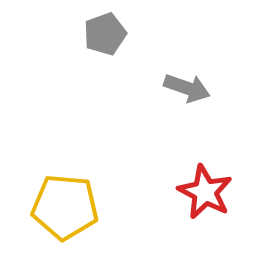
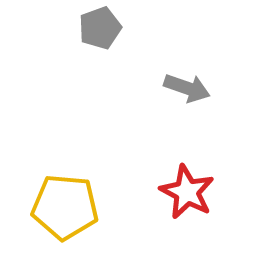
gray pentagon: moved 5 px left, 6 px up
red star: moved 18 px left
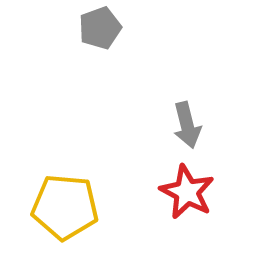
gray arrow: moved 37 px down; rotated 57 degrees clockwise
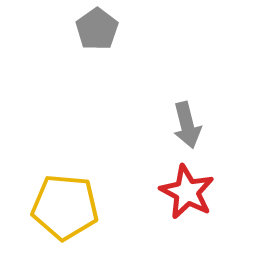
gray pentagon: moved 3 px left, 1 px down; rotated 15 degrees counterclockwise
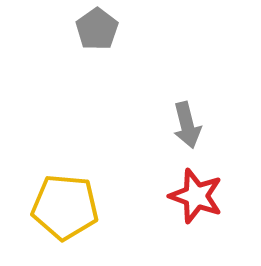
red star: moved 9 px right, 4 px down; rotated 8 degrees counterclockwise
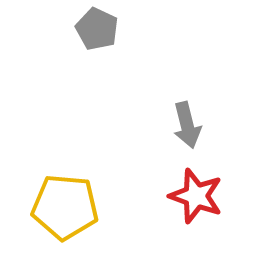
gray pentagon: rotated 12 degrees counterclockwise
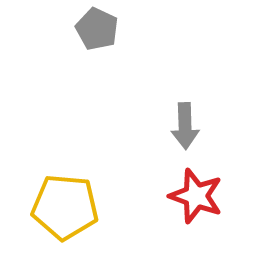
gray arrow: moved 2 px left, 1 px down; rotated 12 degrees clockwise
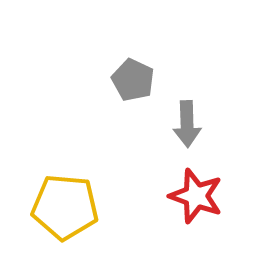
gray pentagon: moved 36 px right, 51 px down
gray arrow: moved 2 px right, 2 px up
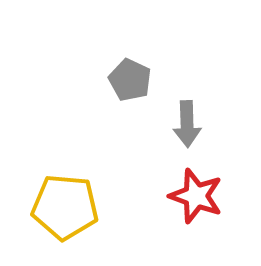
gray pentagon: moved 3 px left
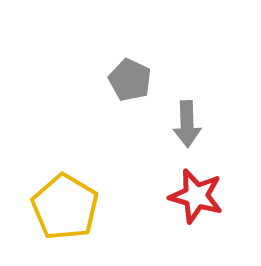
red star: rotated 4 degrees counterclockwise
yellow pentagon: rotated 26 degrees clockwise
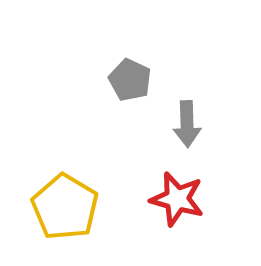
red star: moved 19 px left, 3 px down
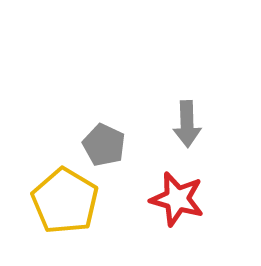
gray pentagon: moved 26 px left, 65 px down
yellow pentagon: moved 6 px up
